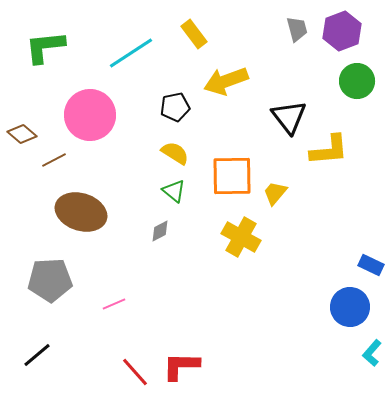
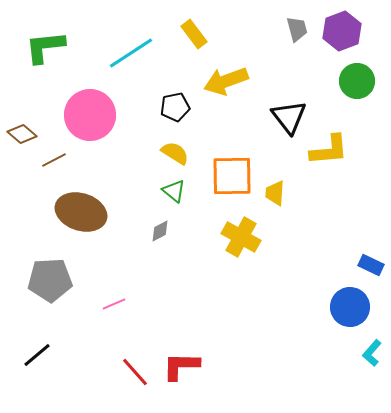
yellow trapezoid: rotated 36 degrees counterclockwise
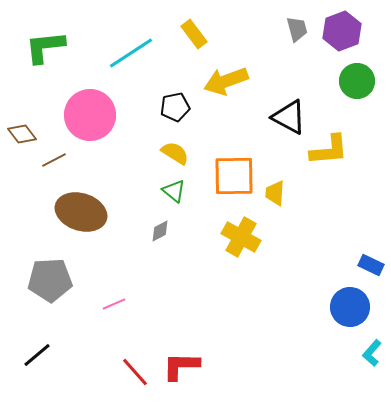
black triangle: rotated 24 degrees counterclockwise
brown diamond: rotated 12 degrees clockwise
orange square: moved 2 px right
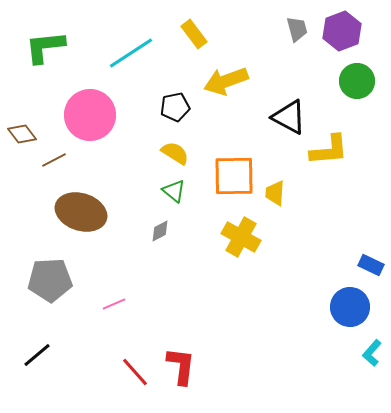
red L-shape: rotated 96 degrees clockwise
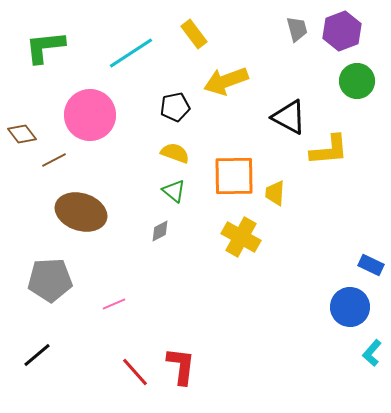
yellow semicircle: rotated 12 degrees counterclockwise
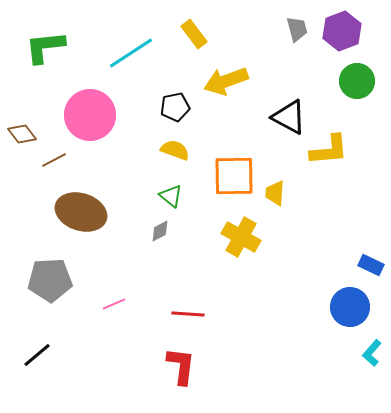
yellow semicircle: moved 3 px up
green triangle: moved 3 px left, 5 px down
red line: moved 53 px right, 58 px up; rotated 44 degrees counterclockwise
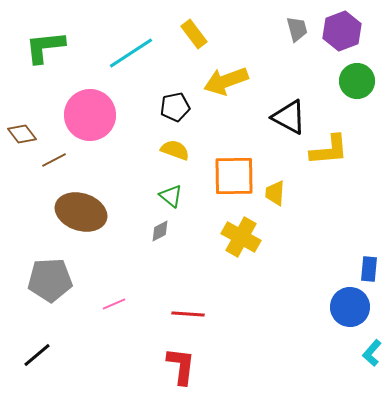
blue rectangle: moved 2 px left, 4 px down; rotated 70 degrees clockwise
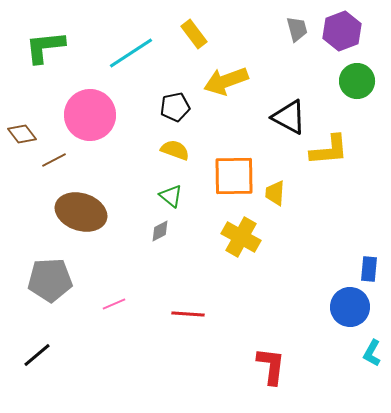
cyan L-shape: rotated 12 degrees counterclockwise
red L-shape: moved 90 px right
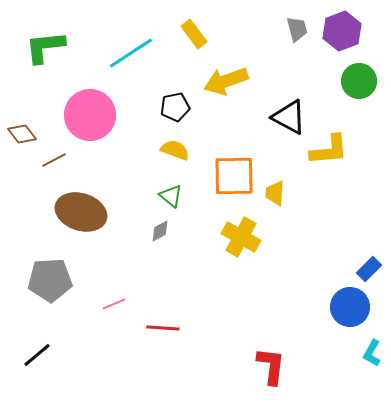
green circle: moved 2 px right
blue rectangle: rotated 40 degrees clockwise
red line: moved 25 px left, 14 px down
